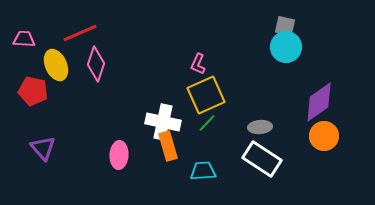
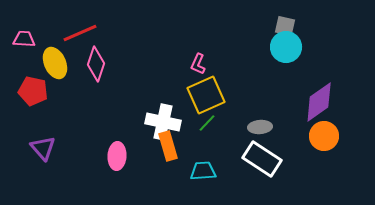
yellow ellipse: moved 1 px left, 2 px up
pink ellipse: moved 2 px left, 1 px down
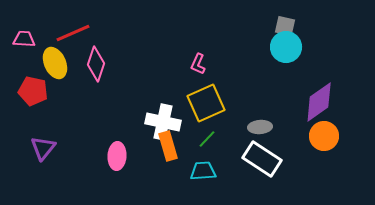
red line: moved 7 px left
yellow square: moved 8 px down
green line: moved 16 px down
purple triangle: rotated 20 degrees clockwise
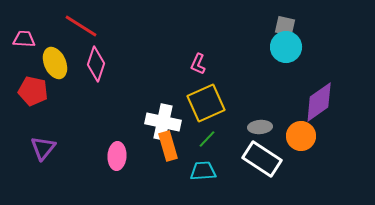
red line: moved 8 px right, 7 px up; rotated 56 degrees clockwise
orange circle: moved 23 px left
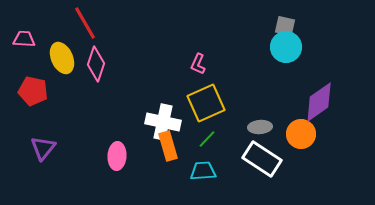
red line: moved 4 px right, 3 px up; rotated 28 degrees clockwise
yellow ellipse: moved 7 px right, 5 px up
orange circle: moved 2 px up
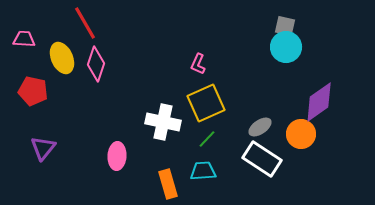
gray ellipse: rotated 30 degrees counterclockwise
orange rectangle: moved 38 px down
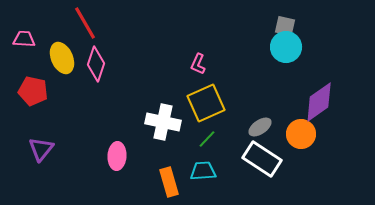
purple triangle: moved 2 px left, 1 px down
orange rectangle: moved 1 px right, 2 px up
